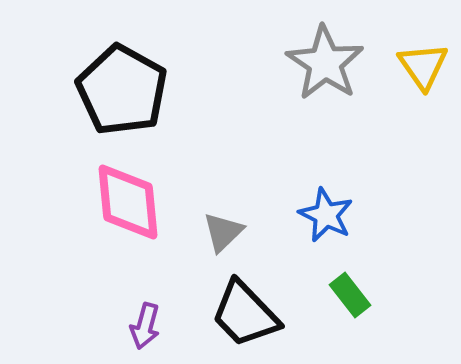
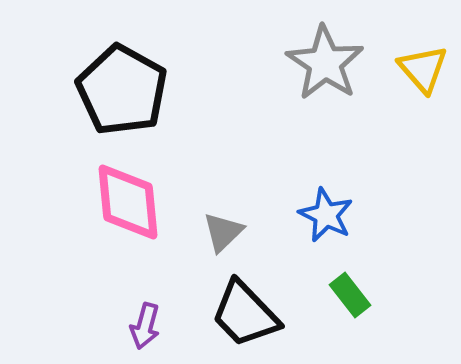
yellow triangle: moved 3 px down; rotated 6 degrees counterclockwise
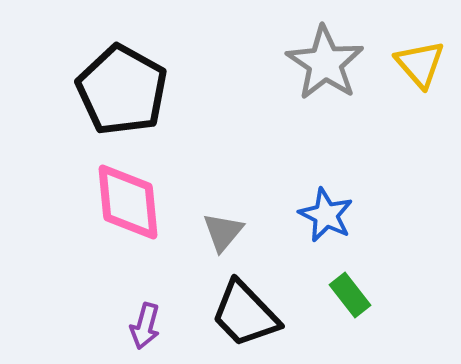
yellow triangle: moved 3 px left, 5 px up
gray triangle: rotated 6 degrees counterclockwise
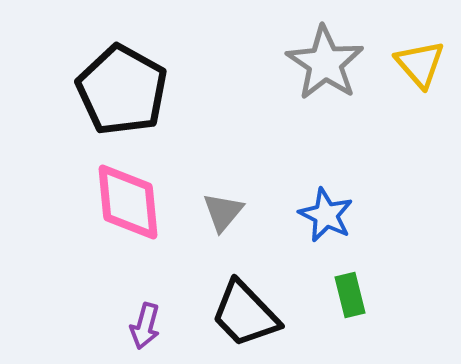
gray triangle: moved 20 px up
green rectangle: rotated 24 degrees clockwise
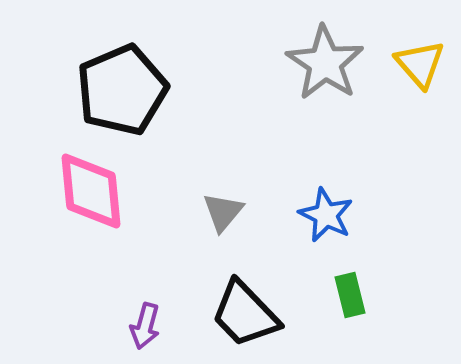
black pentagon: rotated 20 degrees clockwise
pink diamond: moved 37 px left, 11 px up
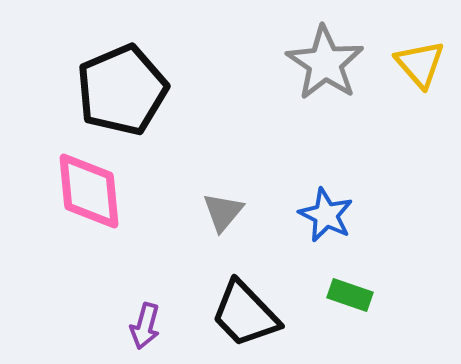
pink diamond: moved 2 px left
green rectangle: rotated 57 degrees counterclockwise
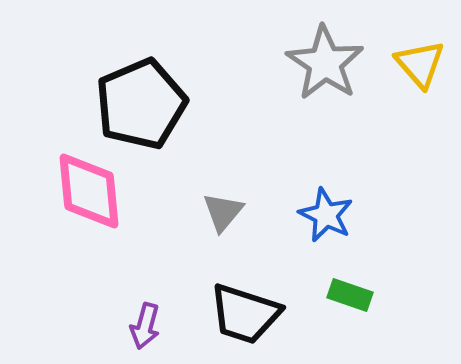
black pentagon: moved 19 px right, 14 px down
black trapezoid: rotated 28 degrees counterclockwise
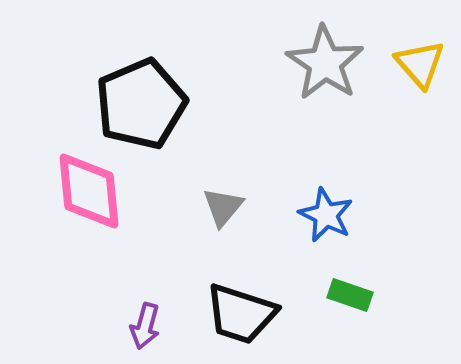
gray triangle: moved 5 px up
black trapezoid: moved 4 px left
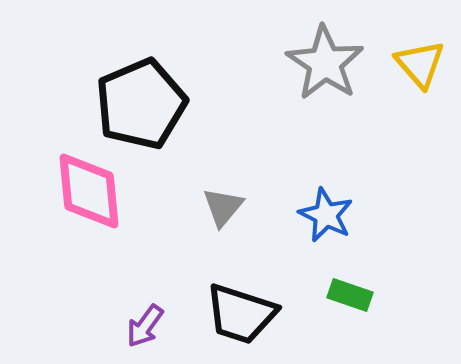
purple arrow: rotated 21 degrees clockwise
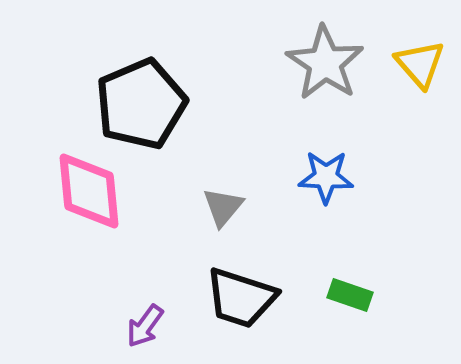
blue star: moved 38 px up; rotated 24 degrees counterclockwise
black trapezoid: moved 16 px up
